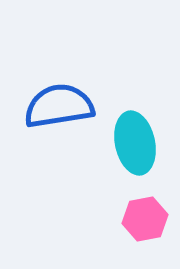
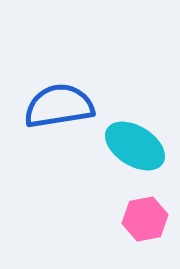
cyan ellipse: moved 3 px down; rotated 46 degrees counterclockwise
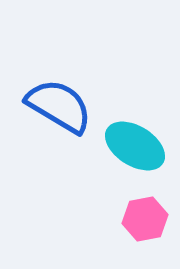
blue semicircle: rotated 40 degrees clockwise
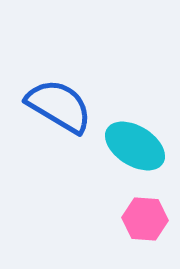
pink hexagon: rotated 15 degrees clockwise
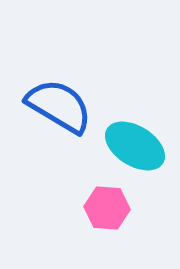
pink hexagon: moved 38 px left, 11 px up
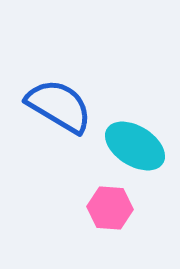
pink hexagon: moved 3 px right
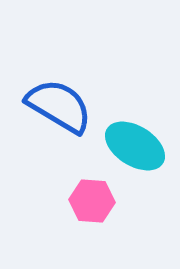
pink hexagon: moved 18 px left, 7 px up
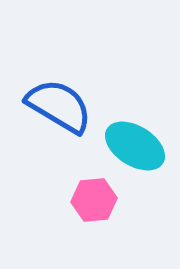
pink hexagon: moved 2 px right, 1 px up; rotated 9 degrees counterclockwise
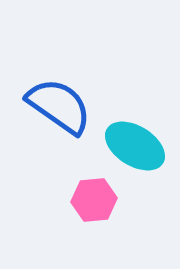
blue semicircle: rotated 4 degrees clockwise
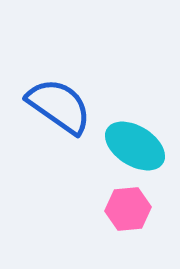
pink hexagon: moved 34 px right, 9 px down
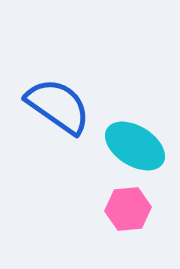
blue semicircle: moved 1 px left
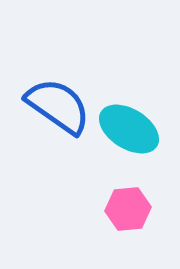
cyan ellipse: moved 6 px left, 17 px up
